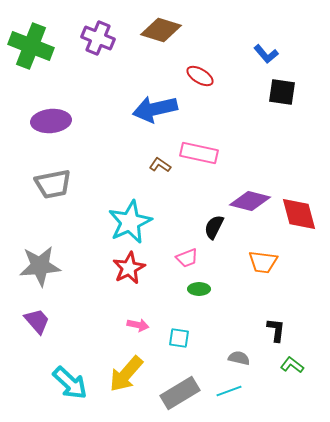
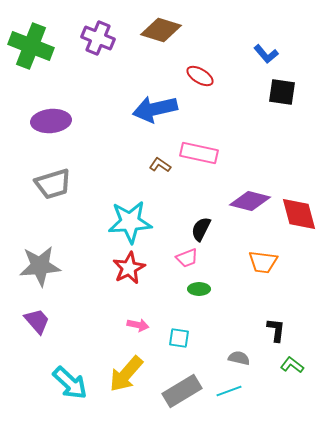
gray trapezoid: rotated 6 degrees counterclockwise
cyan star: rotated 21 degrees clockwise
black semicircle: moved 13 px left, 2 px down
gray rectangle: moved 2 px right, 2 px up
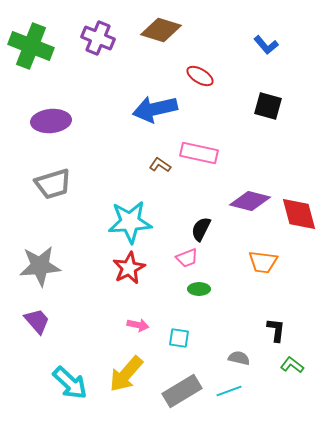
blue L-shape: moved 9 px up
black square: moved 14 px left, 14 px down; rotated 8 degrees clockwise
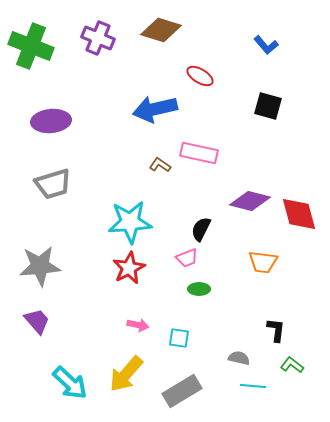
cyan line: moved 24 px right, 5 px up; rotated 25 degrees clockwise
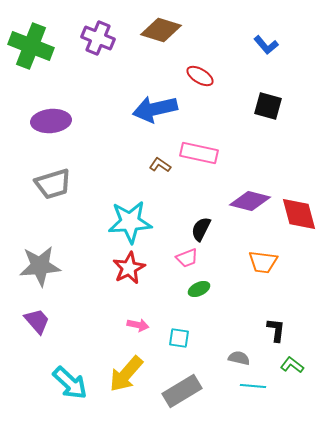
green ellipse: rotated 25 degrees counterclockwise
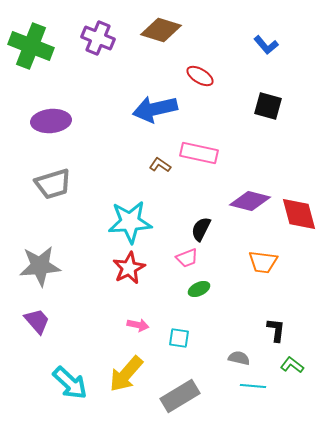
gray rectangle: moved 2 px left, 5 px down
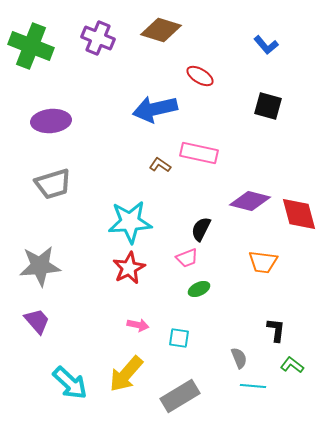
gray semicircle: rotated 55 degrees clockwise
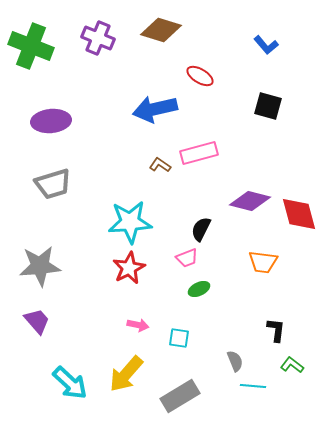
pink rectangle: rotated 27 degrees counterclockwise
gray semicircle: moved 4 px left, 3 px down
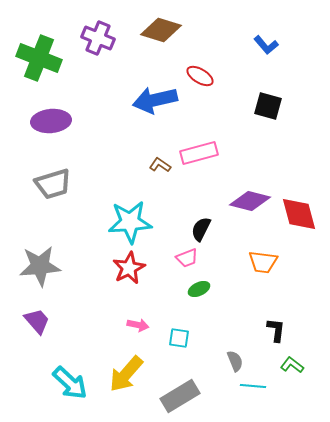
green cross: moved 8 px right, 12 px down
blue arrow: moved 9 px up
